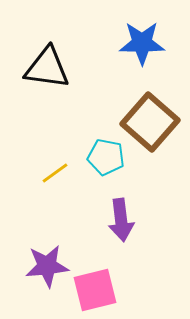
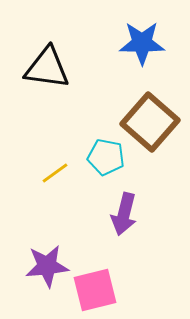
purple arrow: moved 3 px right, 6 px up; rotated 21 degrees clockwise
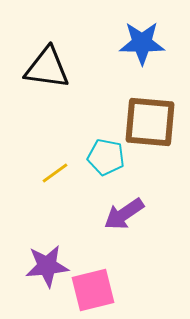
brown square: rotated 36 degrees counterclockwise
purple arrow: rotated 42 degrees clockwise
pink square: moved 2 px left
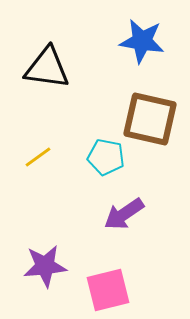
blue star: moved 2 px up; rotated 9 degrees clockwise
brown square: moved 3 px up; rotated 8 degrees clockwise
yellow line: moved 17 px left, 16 px up
purple star: moved 2 px left
pink square: moved 15 px right
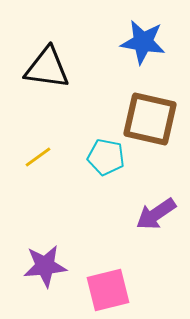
blue star: moved 1 px right, 1 px down
purple arrow: moved 32 px right
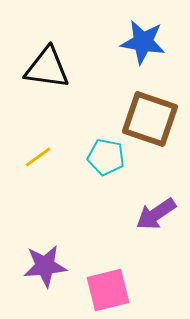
brown square: rotated 6 degrees clockwise
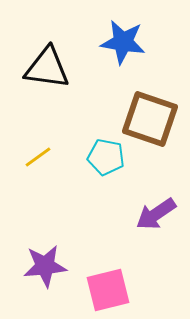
blue star: moved 20 px left
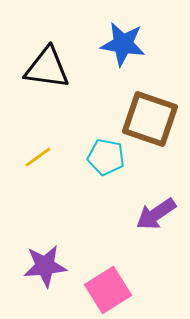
blue star: moved 2 px down
pink square: rotated 18 degrees counterclockwise
